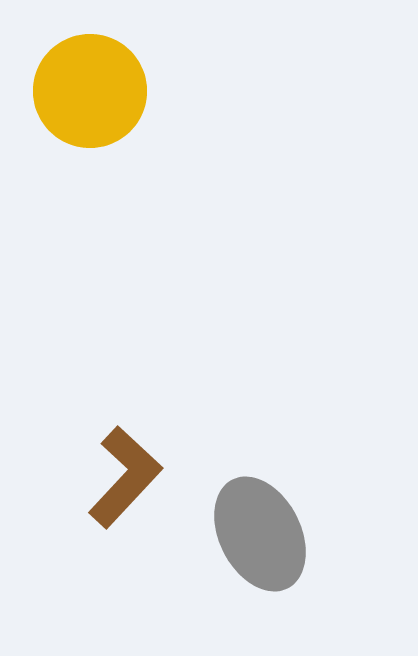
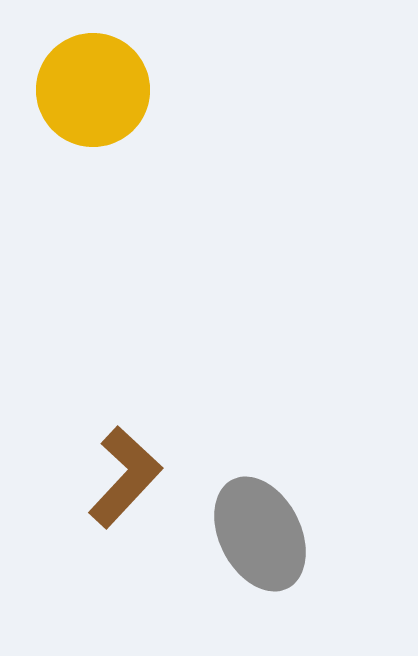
yellow circle: moved 3 px right, 1 px up
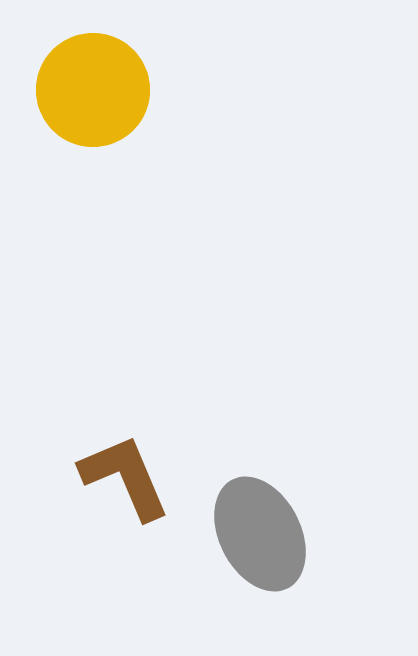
brown L-shape: rotated 66 degrees counterclockwise
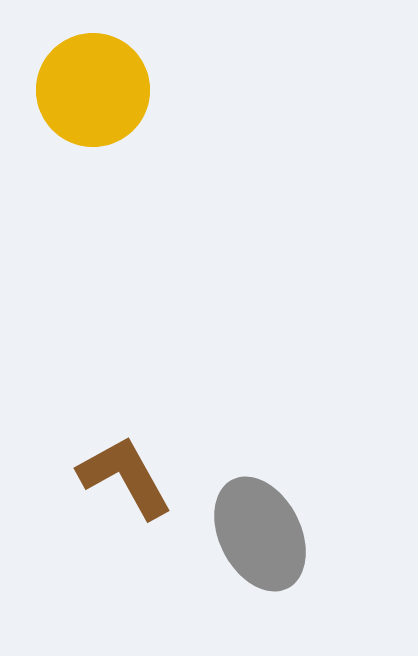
brown L-shape: rotated 6 degrees counterclockwise
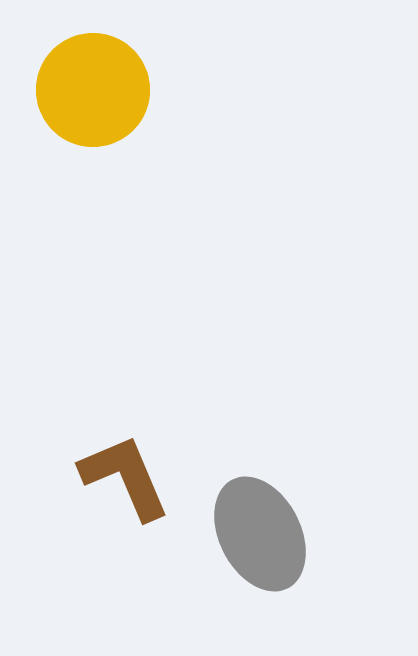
brown L-shape: rotated 6 degrees clockwise
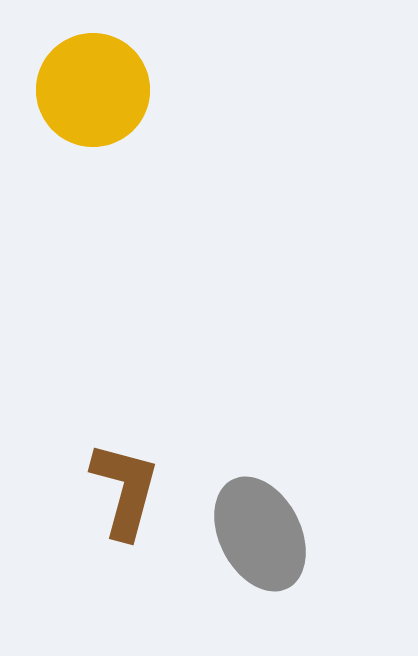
brown L-shape: moved 13 px down; rotated 38 degrees clockwise
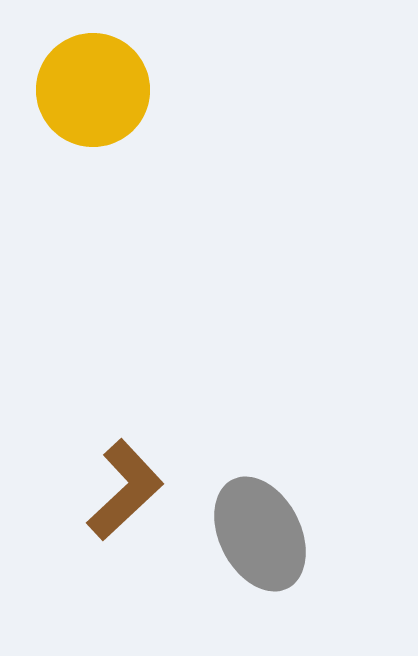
brown L-shape: rotated 32 degrees clockwise
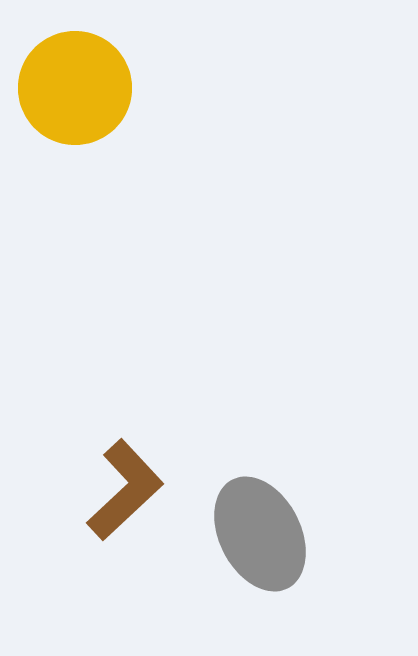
yellow circle: moved 18 px left, 2 px up
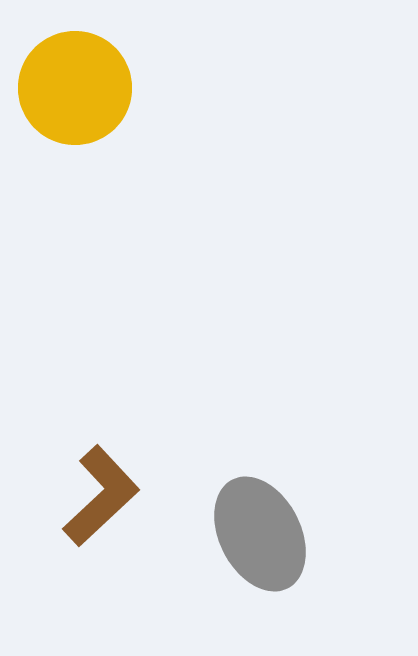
brown L-shape: moved 24 px left, 6 px down
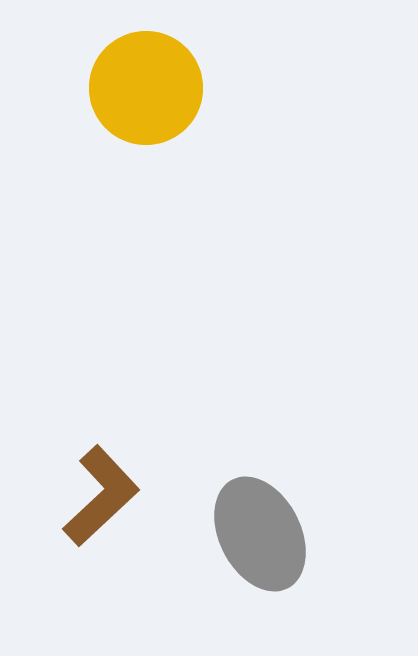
yellow circle: moved 71 px right
